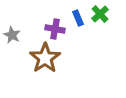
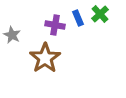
purple cross: moved 4 px up
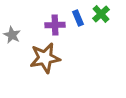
green cross: moved 1 px right
purple cross: rotated 12 degrees counterclockwise
brown star: rotated 24 degrees clockwise
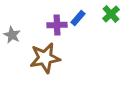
green cross: moved 10 px right
blue rectangle: rotated 63 degrees clockwise
purple cross: moved 2 px right
